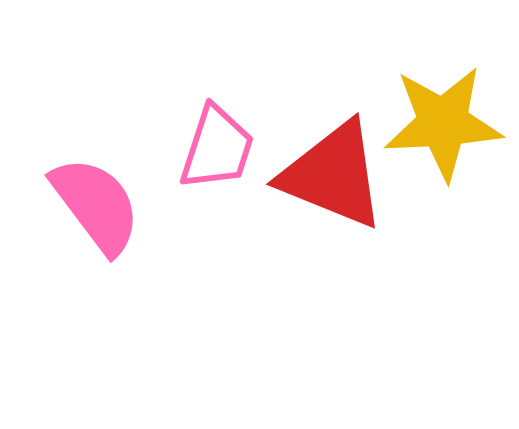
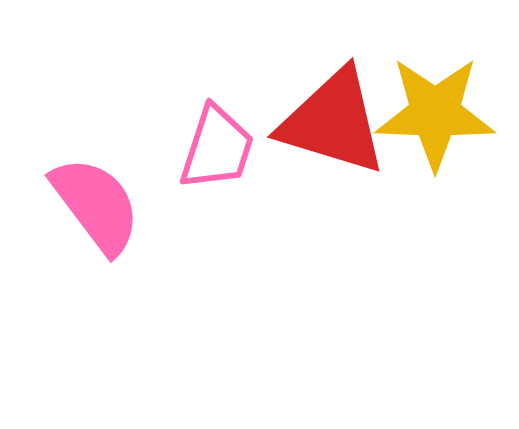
yellow star: moved 8 px left, 10 px up; rotated 5 degrees clockwise
red triangle: moved 53 px up; rotated 5 degrees counterclockwise
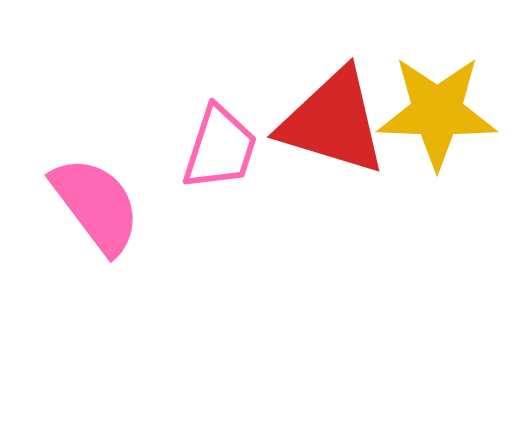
yellow star: moved 2 px right, 1 px up
pink trapezoid: moved 3 px right
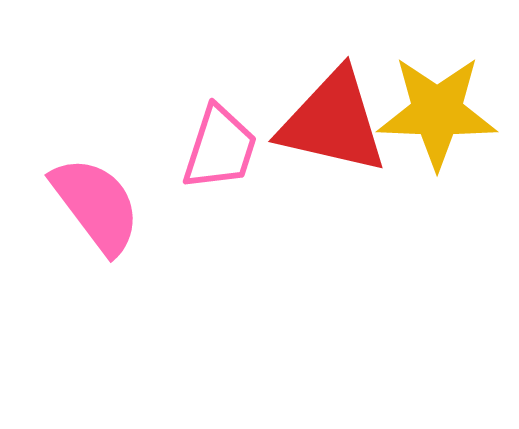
red triangle: rotated 4 degrees counterclockwise
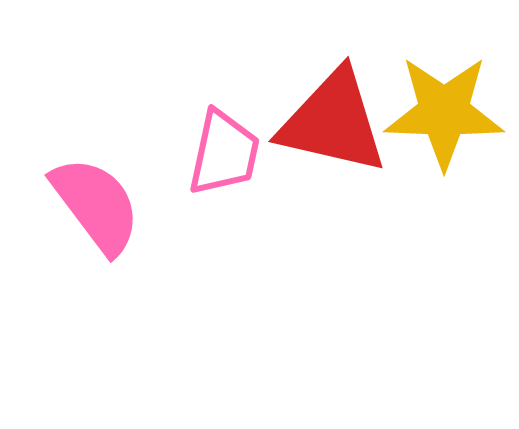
yellow star: moved 7 px right
pink trapezoid: moved 4 px right, 5 px down; rotated 6 degrees counterclockwise
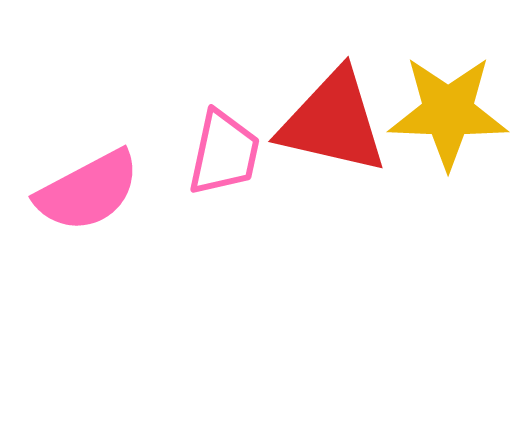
yellow star: moved 4 px right
pink semicircle: moved 8 px left, 14 px up; rotated 99 degrees clockwise
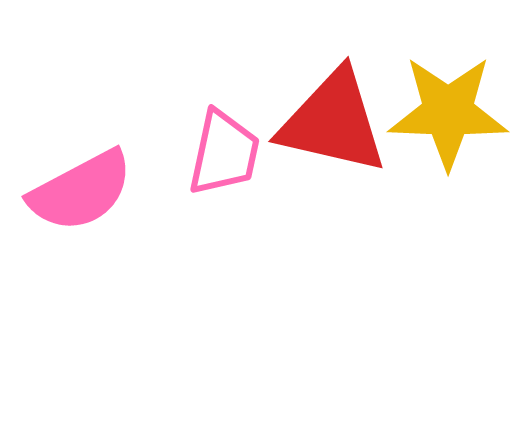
pink semicircle: moved 7 px left
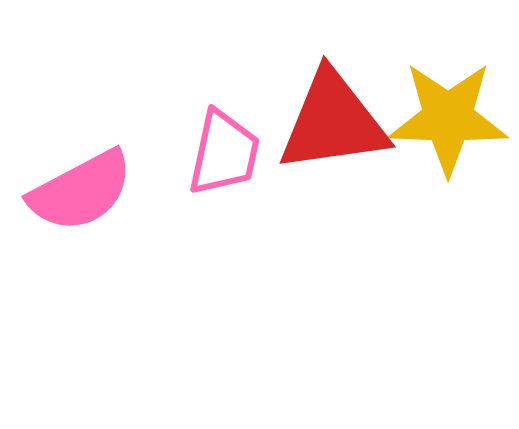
yellow star: moved 6 px down
red triangle: rotated 21 degrees counterclockwise
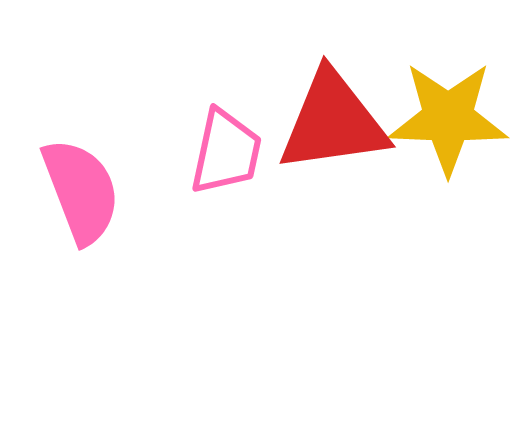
pink trapezoid: moved 2 px right, 1 px up
pink semicircle: rotated 83 degrees counterclockwise
